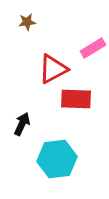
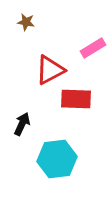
brown star: moved 1 px left; rotated 18 degrees clockwise
red triangle: moved 3 px left, 1 px down
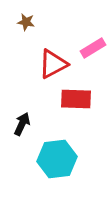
red triangle: moved 3 px right, 6 px up
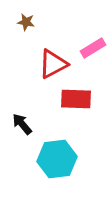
black arrow: rotated 65 degrees counterclockwise
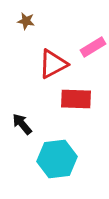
brown star: moved 1 px up
pink rectangle: moved 1 px up
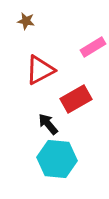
red triangle: moved 13 px left, 6 px down
red rectangle: rotated 32 degrees counterclockwise
black arrow: moved 26 px right
cyan hexagon: rotated 12 degrees clockwise
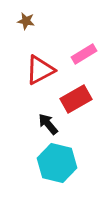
pink rectangle: moved 9 px left, 7 px down
cyan hexagon: moved 4 px down; rotated 9 degrees clockwise
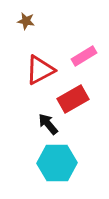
pink rectangle: moved 2 px down
red rectangle: moved 3 px left
cyan hexagon: rotated 15 degrees counterclockwise
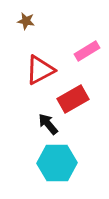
pink rectangle: moved 3 px right, 5 px up
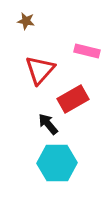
pink rectangle: rotated 45 degrees clockwise
red triangle: rotated 20 degrees counterclockwise
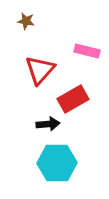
black arrow: rotated 125 degrees clockwise
